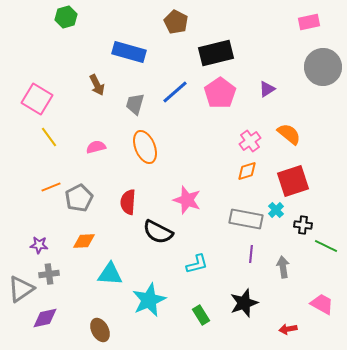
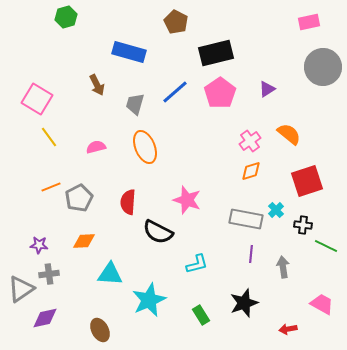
orange diamond at (247, 171): moved 4 px right
red square at (293, 181): moved 14 px right
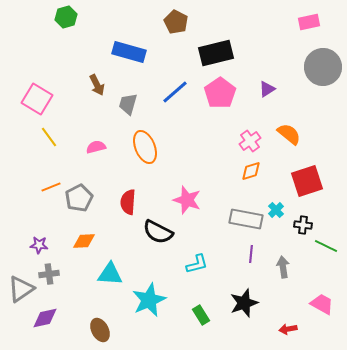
gray trapezoid at (135, 104): moved 7 px left
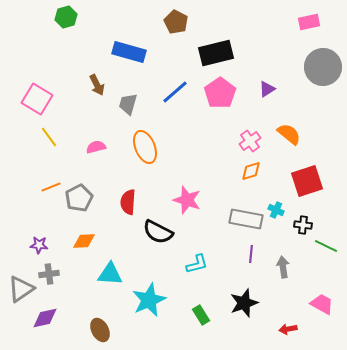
cyan cross at (276, 210): rotated 21 degrees counterclockwise
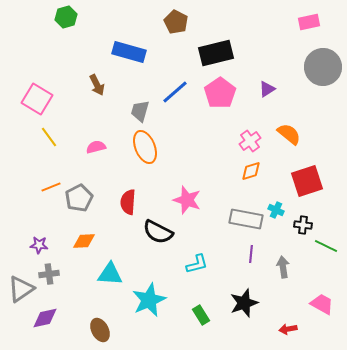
gray trapezoid at (128, 104): moved 12 px right, 7 px down
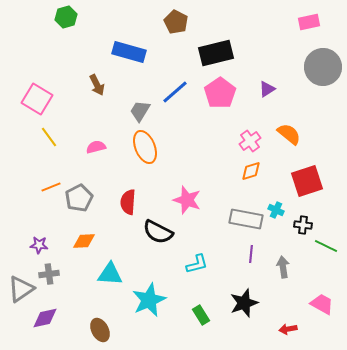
gray trapezoid at (140, 111): rotated 15 degrees clockwise
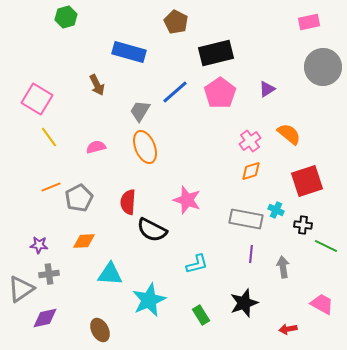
black semicircle at (158, 232): moved 6 px left, 2 px up
